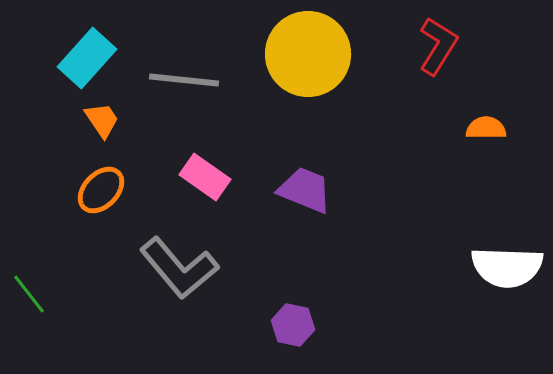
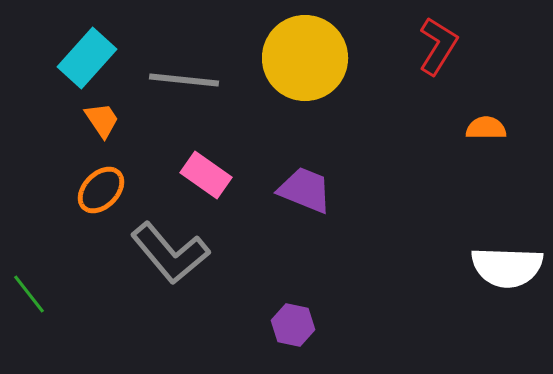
yellow circle: moved 3 px left, 4 px down
pink rectangle: moved 1 px right, 2 px up
gray L-shape: moved 9 px left, 15 px up
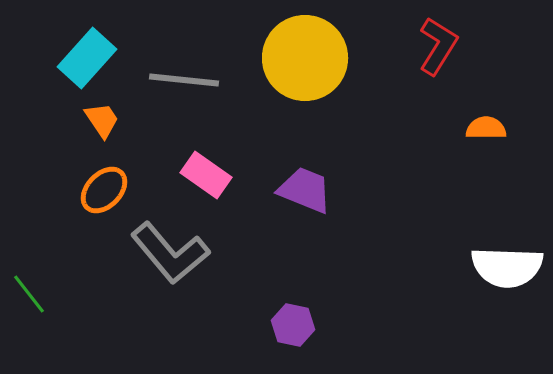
orange ellipse: moved 3 px right
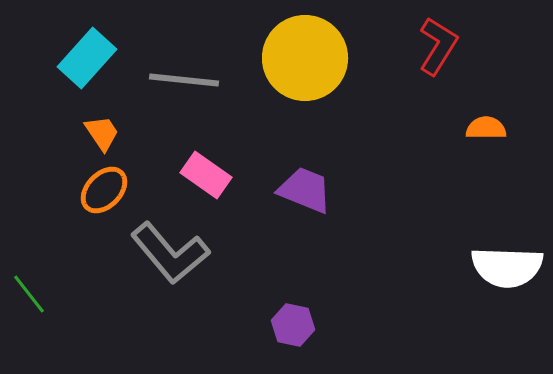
orange trapezoid: moved 13 px down
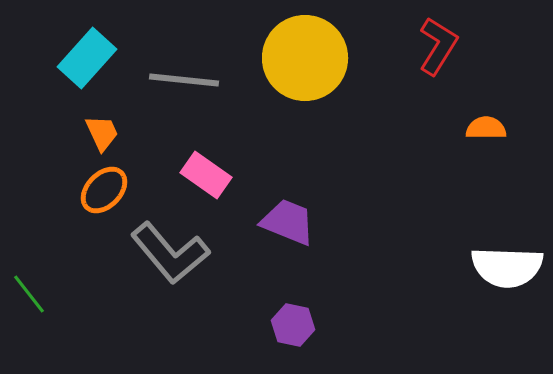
orange trapezoid: rotated 9 degrees clockwise
purple trapezoid: moved 17 px left, 32 px down
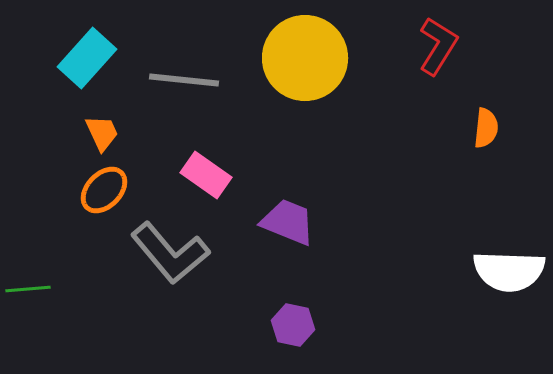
orange semicircle: rotated 96 degrees clockwise
white semicircle: moved 2 px right, 4 px down
green line: moved 1 px left, 5 px up; rotated 57 degrees counterclockwise
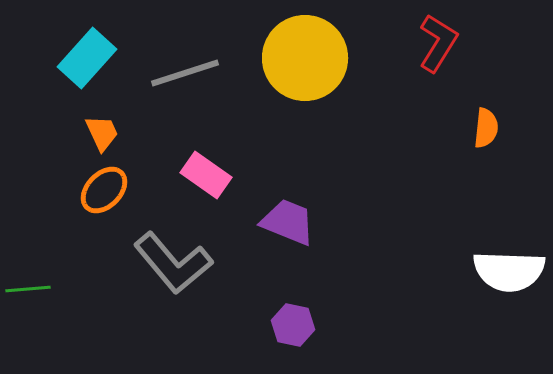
red L-shape: moved 3 px up
gray line: moved 1 px right, 7 px up; rotated 24 degrees counterclockwise
gray L-shape: moved 3 px right, 10 px down
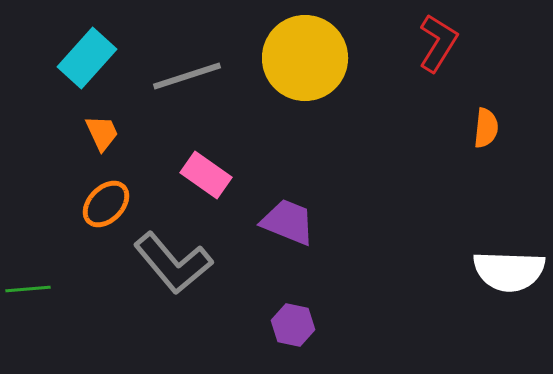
gray line: moved 2 px right, 3 px down
orange ellipse: moved 2 px right, 14 px down
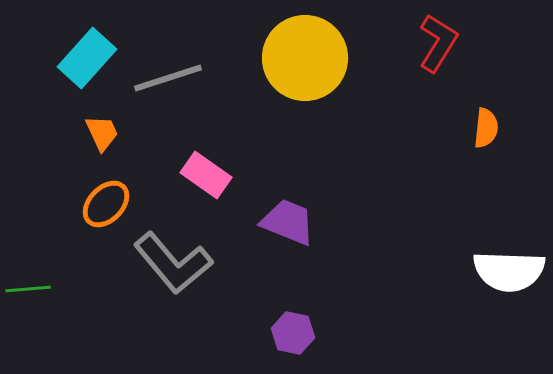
gray line: moved 19 px left, 2 px down
purple hexagon: moved 8 px down
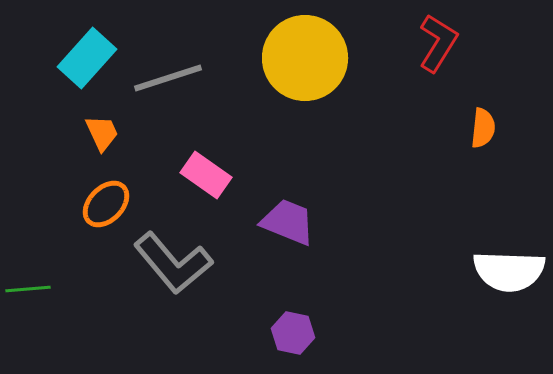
orange semicircle: moved 3 px left
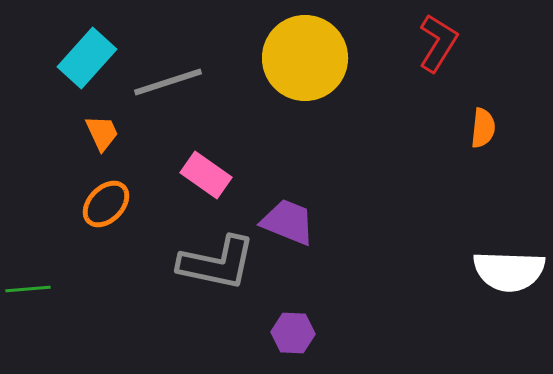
gray line: moved 4 px down
gray L-shape: moved 44 px right; rotated 38 degrees counterclockwise
purple hexagon: rotated 9 degrees counterclockwise
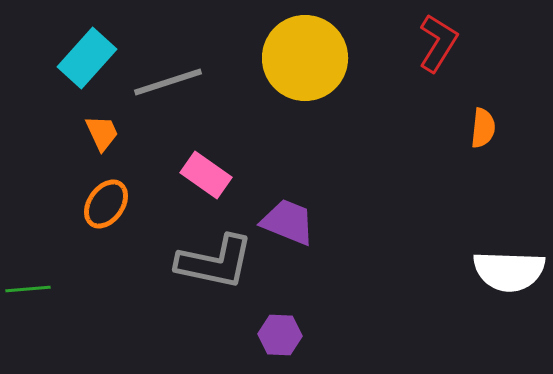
orange ellipse: rotated 9 degrees counterclockwise
gray L-shape: moved 2 px left, 1 px up
purple hexagon: moved 13 px left, 2 px down
